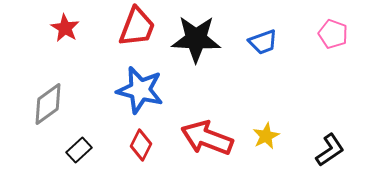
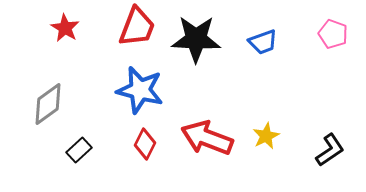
red diamond: moved 4 px right, 1 px up
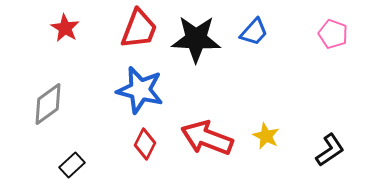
red trapezoid: moved 2 px right, 2 px down
blue trapezoid: moved 9 px left, 10 px up; rotated 28 degrees counterclockwise
yellow star: rotated 20 degrees counterclockwise
black rectangle: moved 7 px left, 15 px down
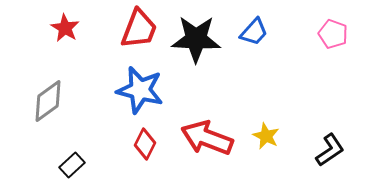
gray diamond: moved 3 px up
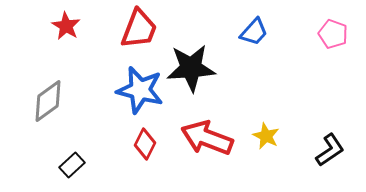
red star: moved 1 px right, 2 px up
black star: moved 5 px left, 29 px down; rotated 6 degrees counterclockwise
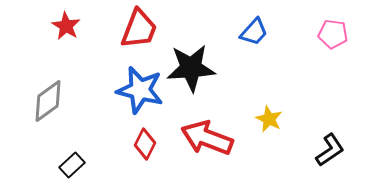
pink pentagon: rotated 12 degrees counterclockwise
yellow star: moved 3 px right, 17 px up
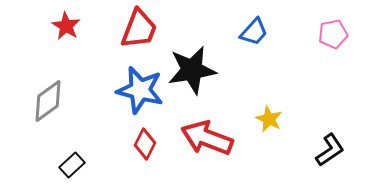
pink pentagon: rotated 20 degrees counterclockwise
black star: moved 1 px right, 2 px down; rotated 6 degrees counterclockwise
